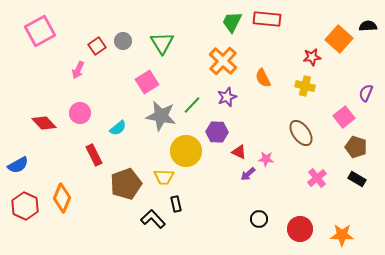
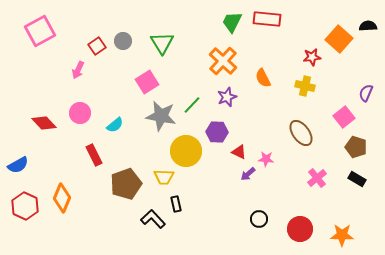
cyan semicircle at (118, 128): moved 3 px left, 3 px up
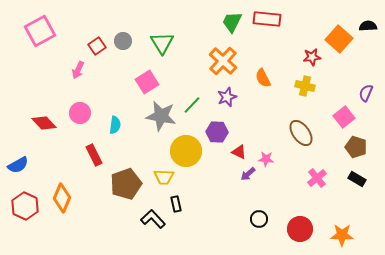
cyan semicircle at (115, 125): rotated 42 degrees counterclockwise
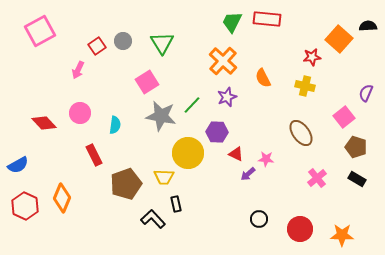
yellow circle at (186, 151): moved 2 px right, 2 px down
red triangle at (239, 152): moved 3 px left, 2 px down
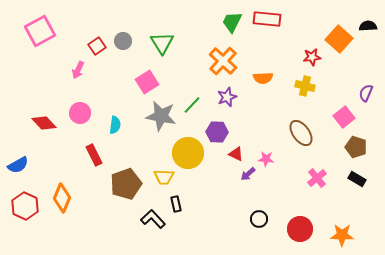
orange semicircle at (263, 78): rotated 66 degrees counterclockwise
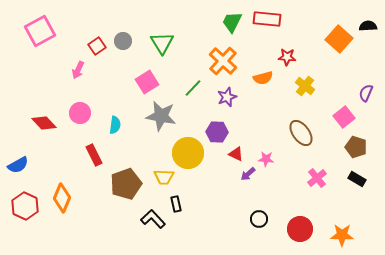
red star at (312, 57): moved 25 px left; rotated 12 degrees clockwise
orange semicircle at (263, 78): rotated 12 degrees counterclockwise
yellow cross at (305, 86): rotated 24 degrees clockwise
green line at (192, 105): moved 1 px right, 17 px up
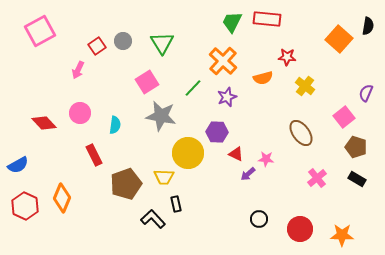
black semicircle at (368, 26): rotated 102 degrees clockwise
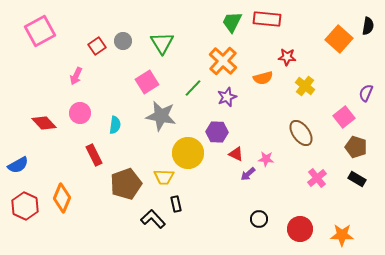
pink arrow at (78, 70): moved 2 px left, 6 px down
